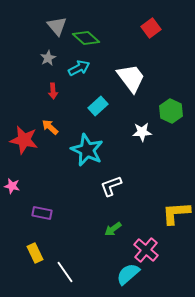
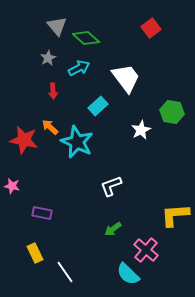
white trapezoid: moved 5 px left
green hexagon: moved 1 px right, 1 px down; rotated 15 degrees counterclockwise
white star: moved 1 px left, 2 px up; rotated 24 degrees counterclockwise
cyan star: moved 10 px left, 8 px up
yellow L-shape: moved 1 px left, 2 px down
cyan semicircle: rotated 95 degrees counterclockwise
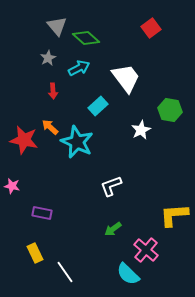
green hexagon: moved 2 px left, 2 px up
yellow L-shape: moved 1 px left
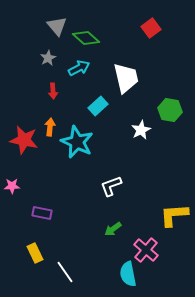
white trapezoid: rotated 24 degrees clockwise
orange arrow: rotated 54 degrees clockwise
pink star: rotated 14 degrees counterclockwise
cyan semicircle: rotated 35 degrees clockwise
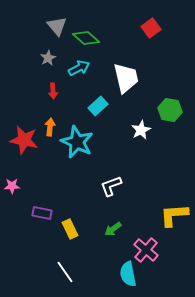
yellow rectangle: moved 35 px right, 24 px up
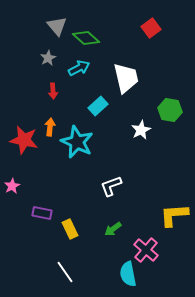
pink star: rotated 28 degrees counterclockwise
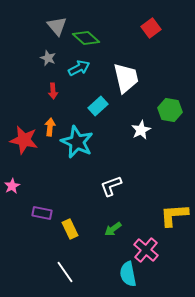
gray star: rotated 21 degrees counterclockwise
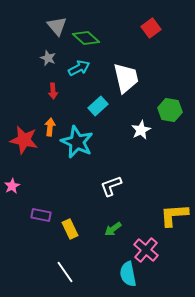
purple rectangle: moved 1 px left, 2 px down
